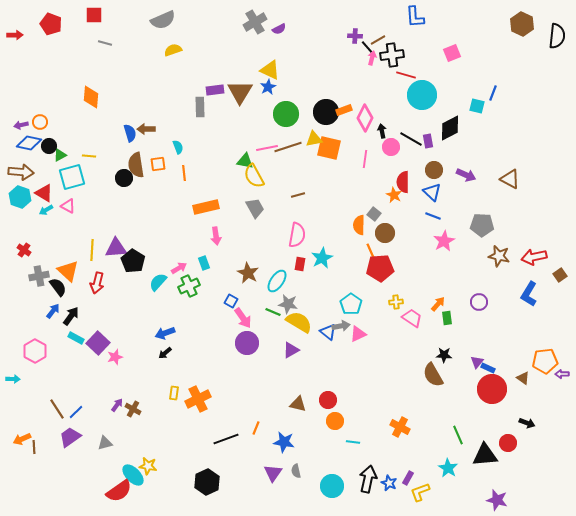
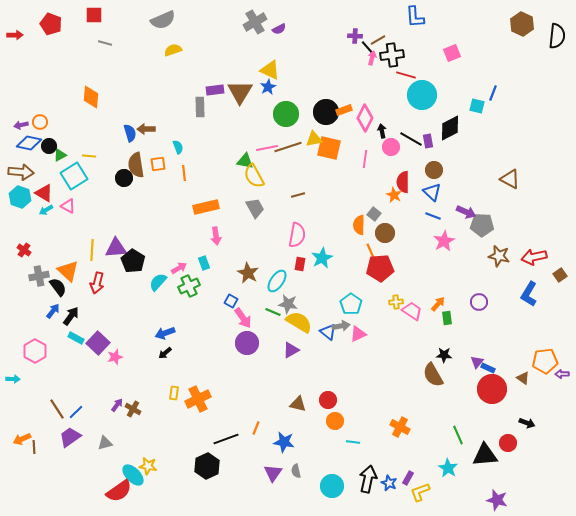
purple arrow at (466, 175): moved 37 px down
cyan square at (72, 177): moved 2 px right, 1 px up; rotated 16 degrees counterclockwise
pink trapezoid at (412, 318): moved 7 px up
black hexagon at (207, 482): moved 16 px up
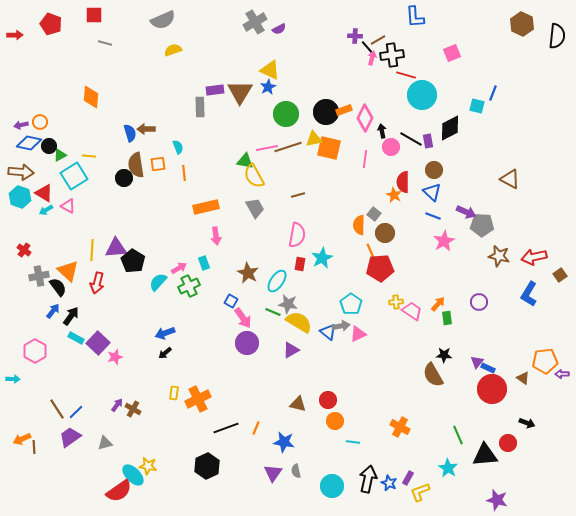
black line at (226, 439): moved 11 px up
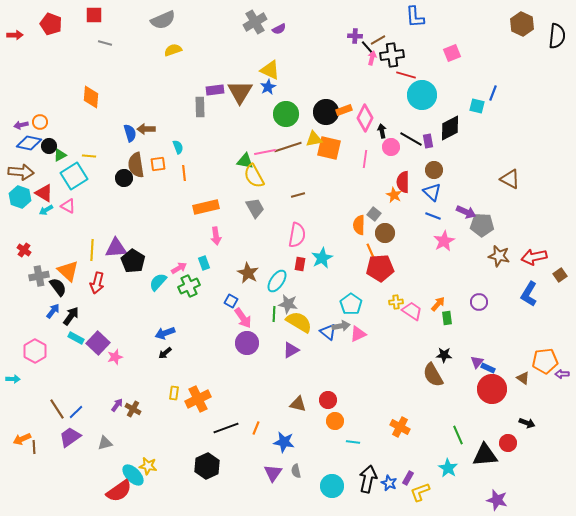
pink line at (267, 148): moved 2 px left, 4 px down
green line at (273, 312): moved 1 px right, 2 px down; rotated 70 degrees clockwise
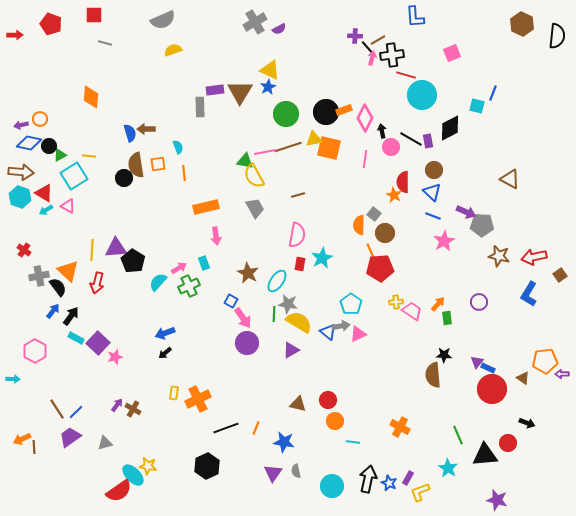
orange circle at (40, 122): moved 3 px up
brown semicircle at (433, 375): rotated 25 degrees clockwise
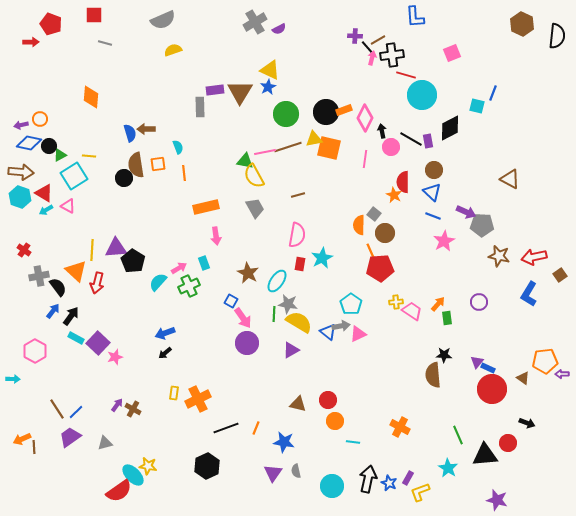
red arrow at (15, 35): moved 16 px right, 7 px down
orange triangle at (68, 271): moved 8 px right
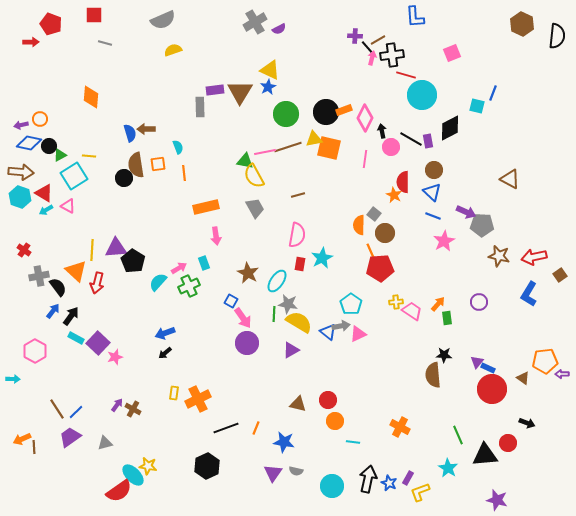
gray semicircle at (296, 471): rotated 64 degrees counterclockwise
